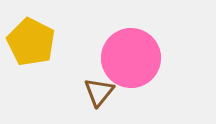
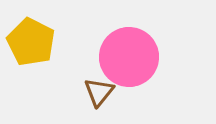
pink circle: moved 2 px left, 1 px up
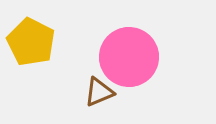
brown triangle: rotated 28 degrees clockwise
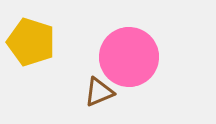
yellow pentagon: rotated 9 degrees counterclockwise
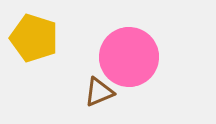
yellow pentagon: moved 3 px right, 4 px up
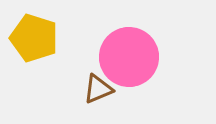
brown triangle: moved 1 px left, 3 px up
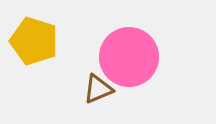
yellow pentagon: moved 3 px down
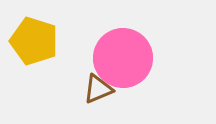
pink circle: moved 6 px left, 1 px down
